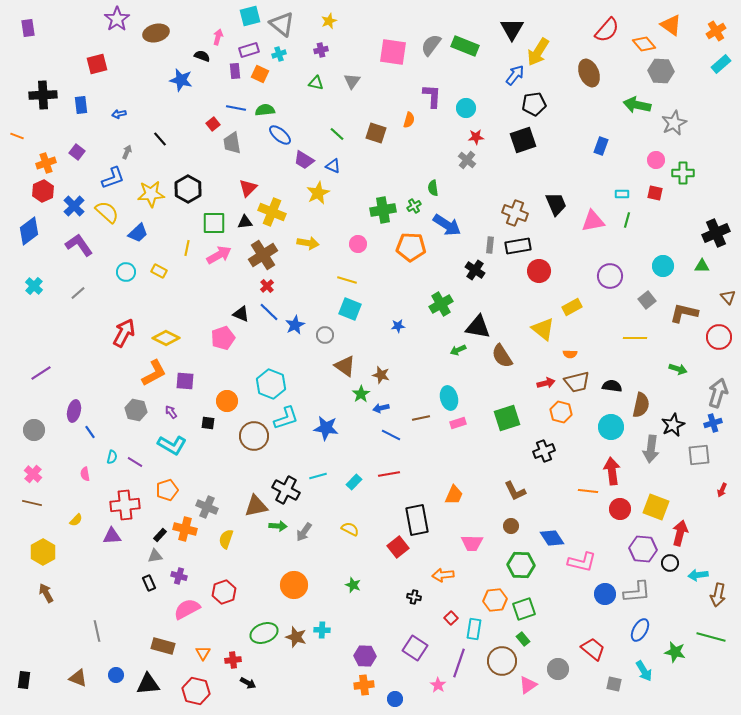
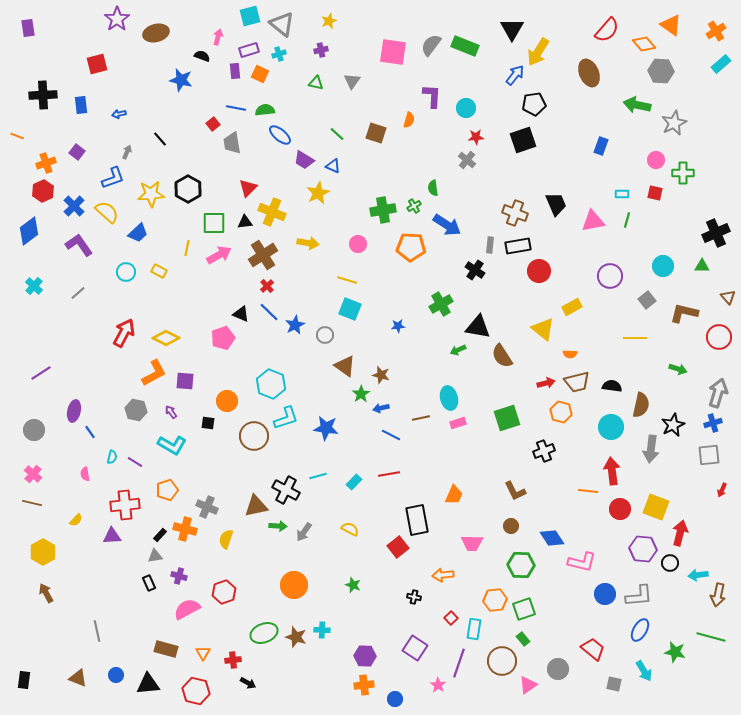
gray square at (699, 455): moved 10 px right
gray L-shape at (637, 592): moved 2 px right, 4 px down
brown rectangle at (163, 646): moved 3 px right, 3 px down
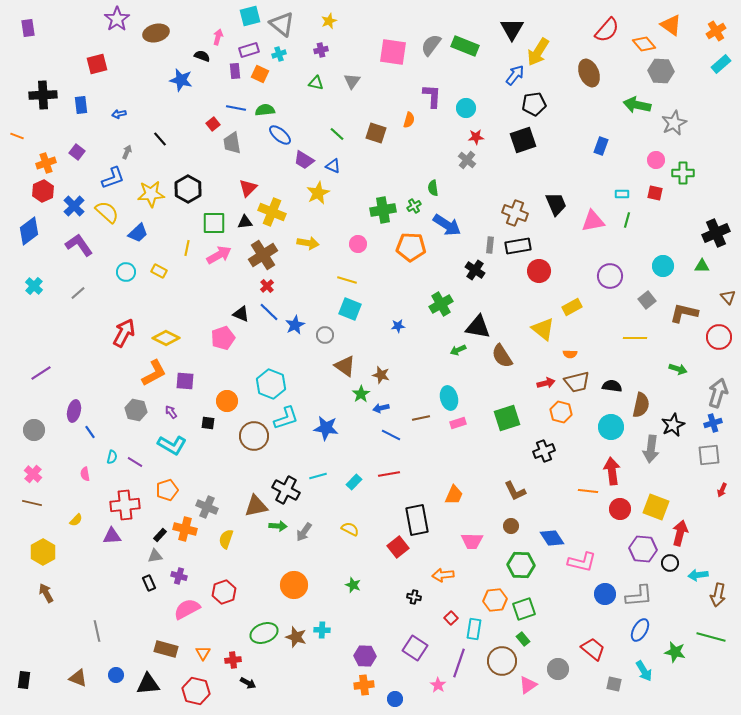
pink trapezoid at (472, 543): moved 2 px up
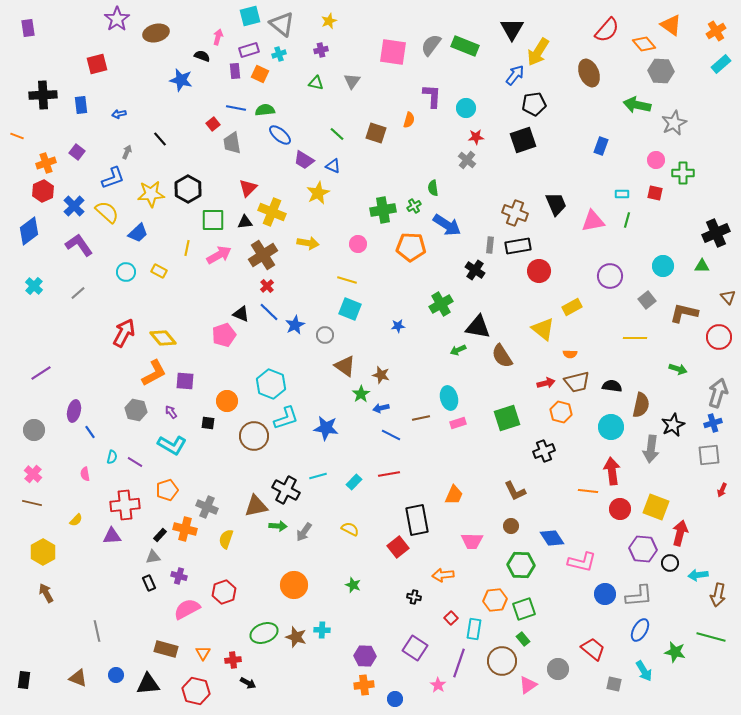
green square at (214, 223): moved 1 px left, 3 px up
yellow diamond at (166, 338): moved 3 px left; rotated 24 degrees clockwise
pink pentagon at (223, 338): moved 1 px right, 3 px up
gray triangle at (155, 556): moved 2 px left, 1 px down
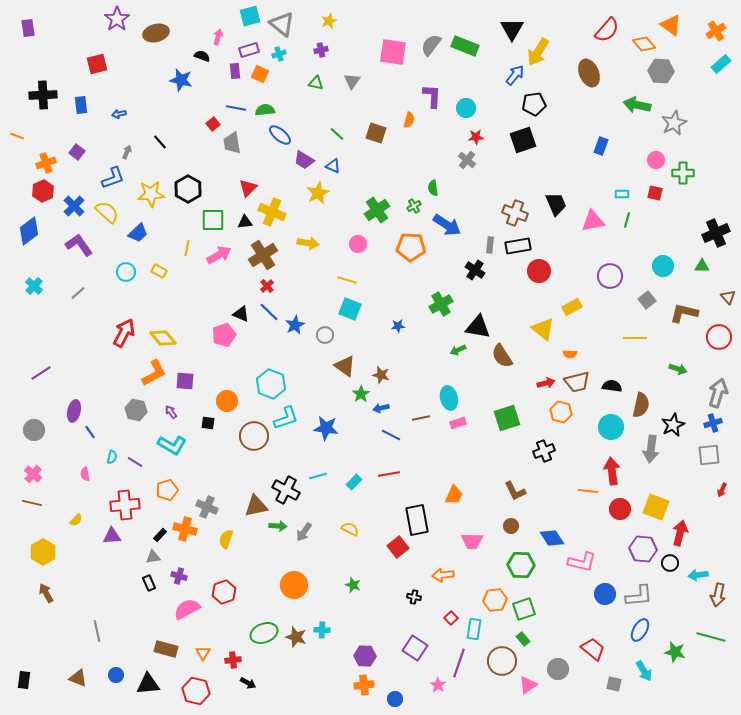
black line at (160, 139): moved 3 px down
green cross at (383, 210): moved 6 px left; rotated 25 degrees counterclockwise
